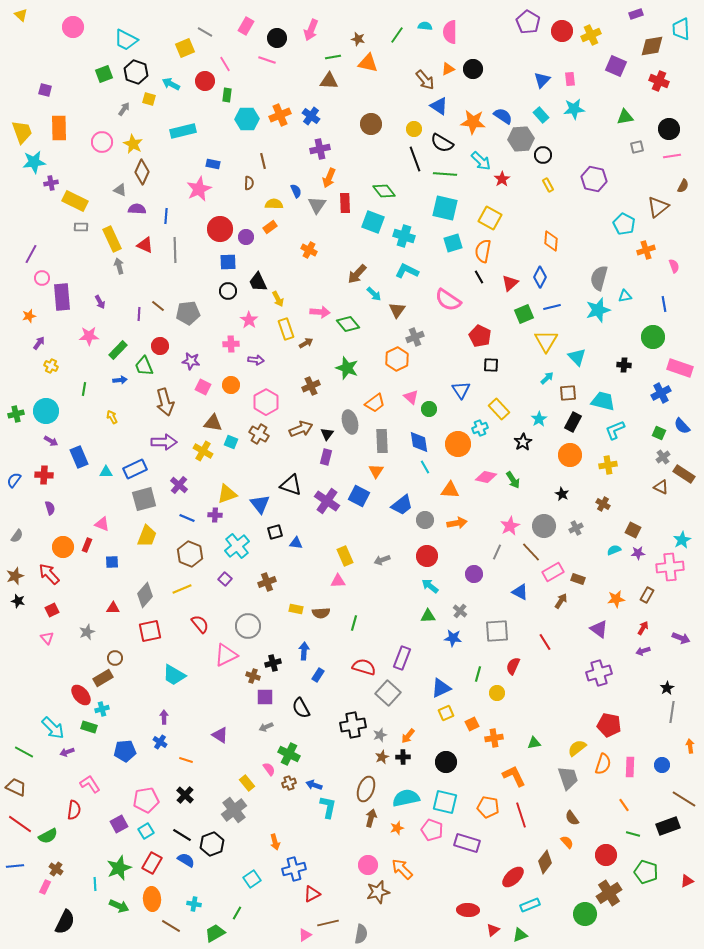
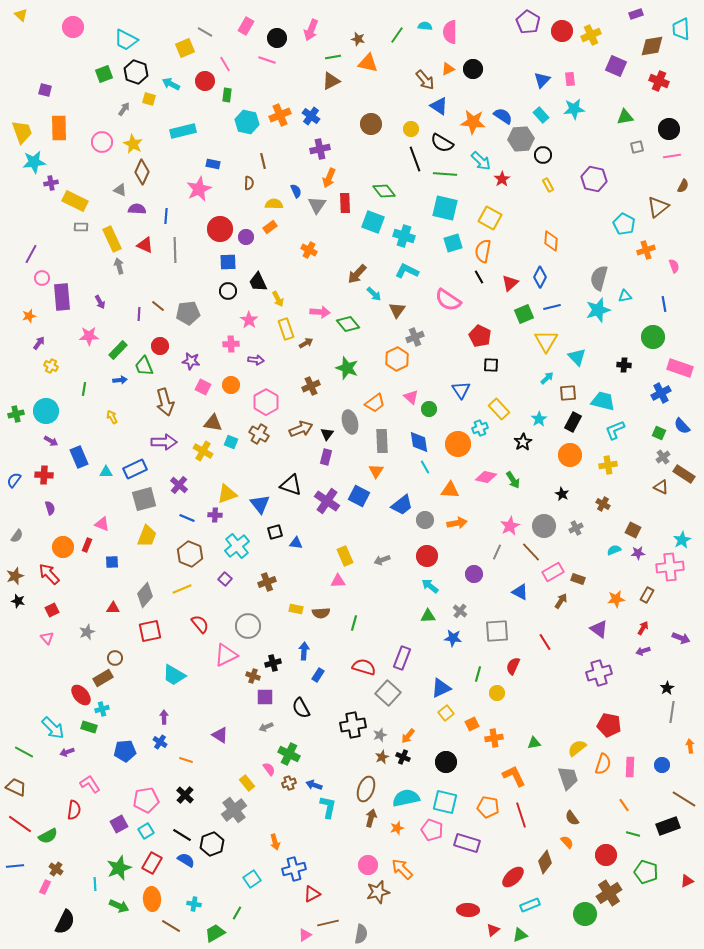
brown triangle at (329, 81): moved 2 px right; rotated 30 degrees counterclockwise
cyan hexagon at (247, 119): moved 3 px down; rotated 15 degrees clockwise
yellow circle at (414, 129): moved 3 px left
yellow square at (446, 713): rotated 14 degrees counterclockwise
black cross at (403, 757): rotated 24 degrees clockwise
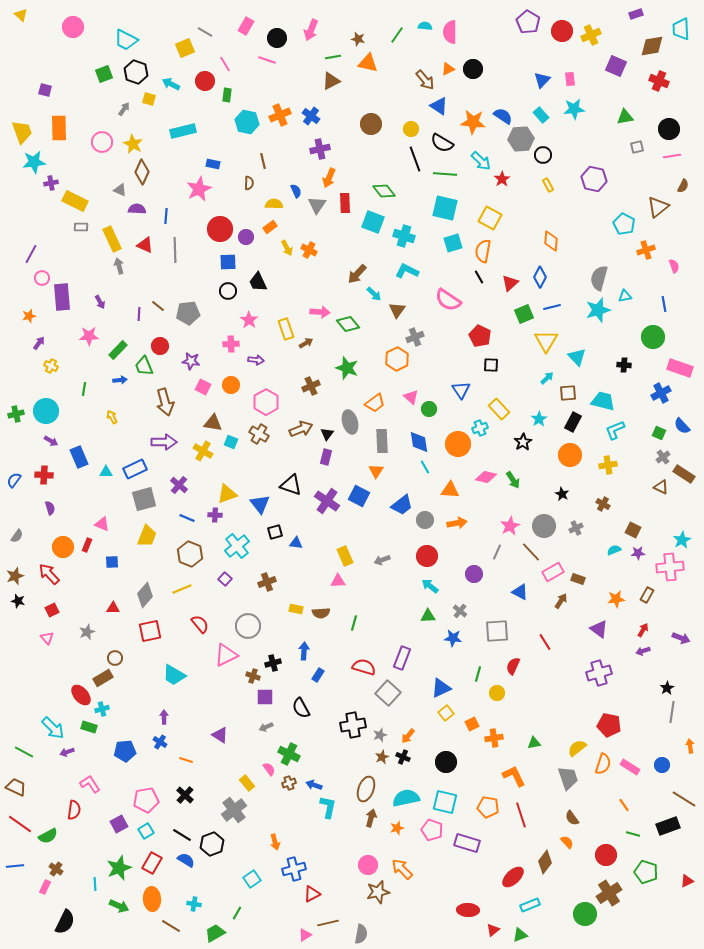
yellow arrow at (278, 299): moved 9 px right, 51 px up
red arrow at (643, 628): moved 2 px down
pink rectangle at (630, 767): rotated 60 degrees counterclockwise
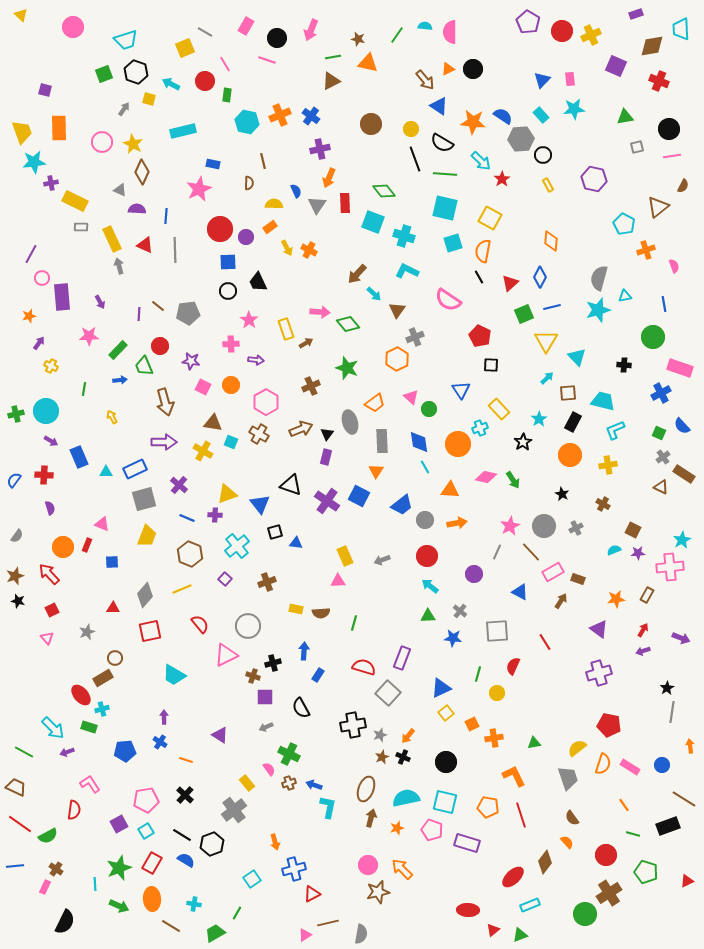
cyan trapezoid at (126, 40): rotated 45 degrees counterclockwise
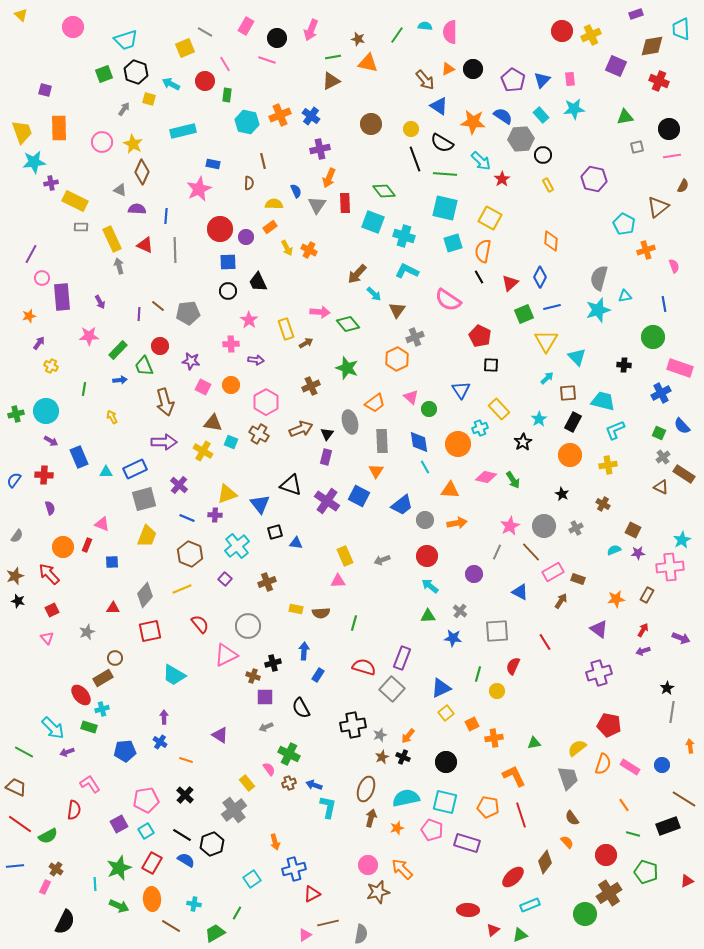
purple pentagon at (528, 22): moved 15 px left, 58 px down
gray square at (388, 693): moved 4 px right, 4 px up
yellow circle at (497, 693): moved 2 px up
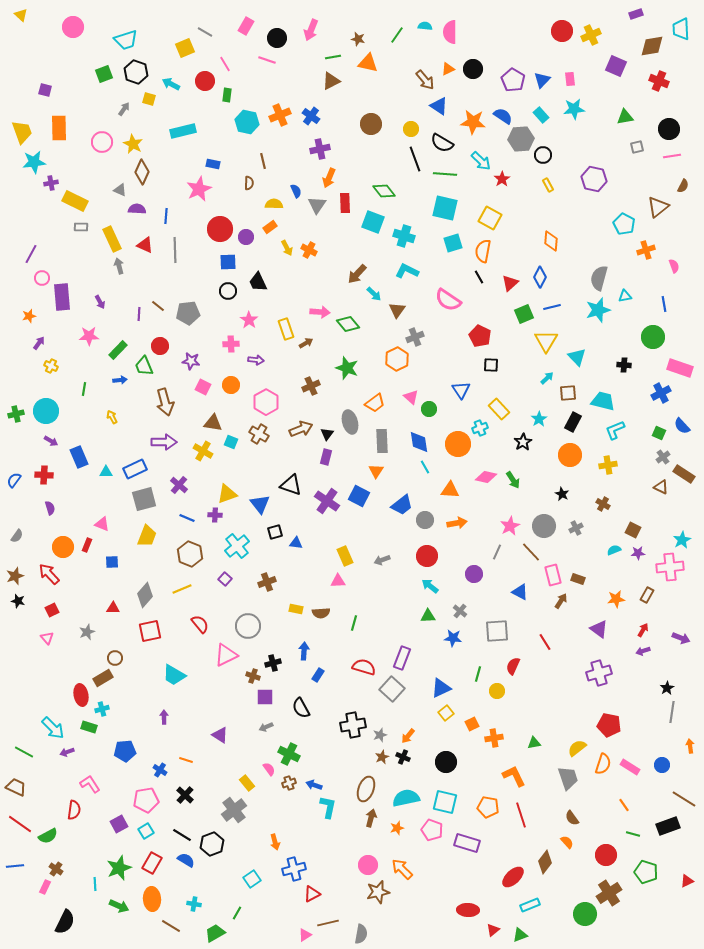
pink rectangle at (553, 572): moved 3 px down; rotated 75 degrees counterclockwise
red ellipse at (81, 695): rotated 30 degrees clockwise
blue cross at (160, 742): moved 28 px down
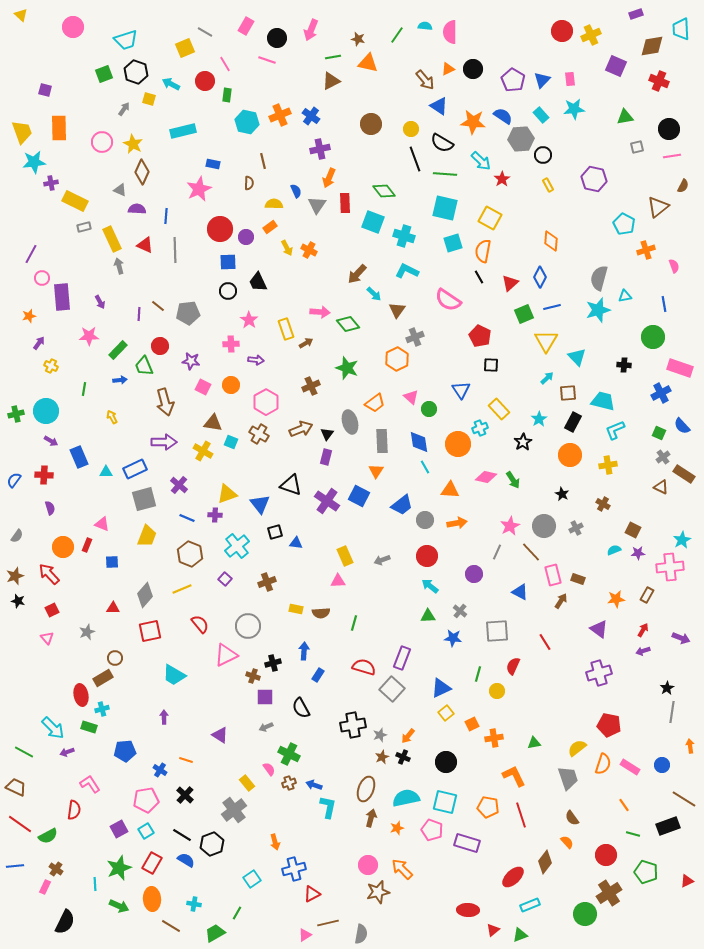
gray rectangle at (81, 227): moved 3 px right; rotated 16 degrees counterclockwise
purple square at (119, 824): moved 5 px down
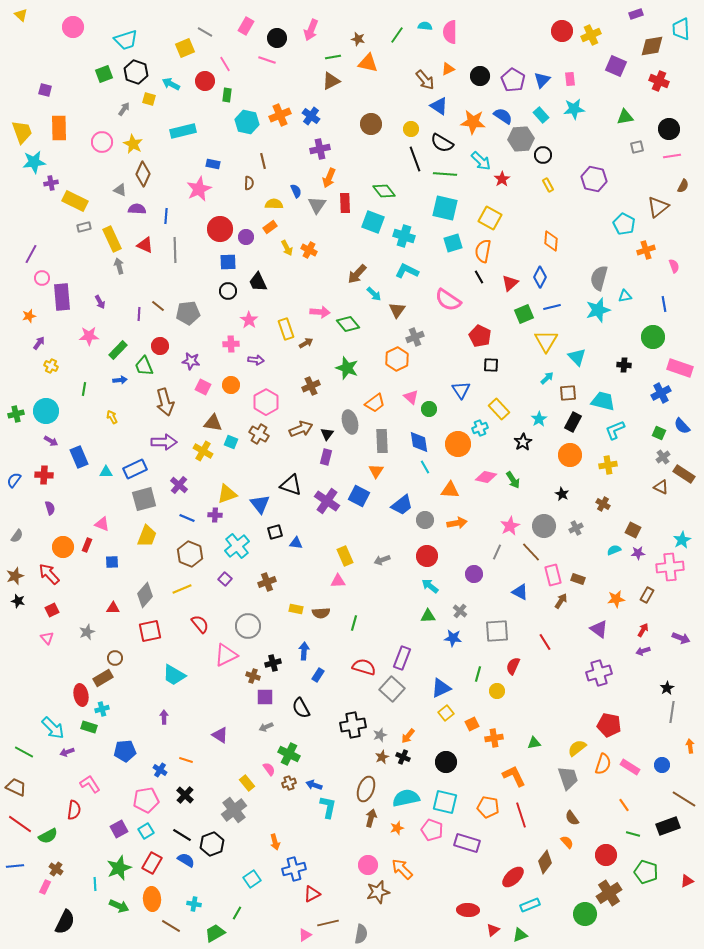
black circle at (473, 69): moved 7 px right, 7 px down
brown diamond at (142, 172): moved 1 px right, 2 px down
